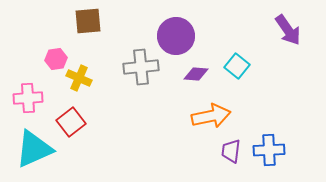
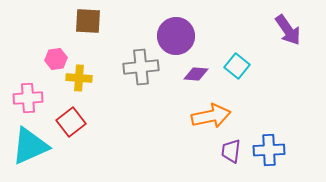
brown square: rotated 8 degrees clockwise
yellow cross: rotated 20 degrees counterclockwise
cyan triangle: moved 4 px left, 3 px up
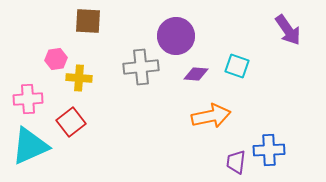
cyan square: rotated 20 degrees counterclockwise
pink cross: moved 1 px down
purple trapezoid: moved 5 px right, 11 px down
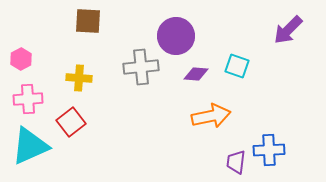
purple arrow: rotated 80 degrees clockwise
pink hexagon: moved 35 px left; rotated 20 degrees counterclockwise
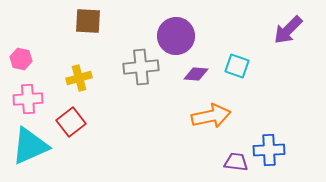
pink hexagon: rotated 20 degrees counterclockwise
yellow cross: rotated 20 degrees counterclockwise
purple trapezoid: rotated 90 degrees clockwise
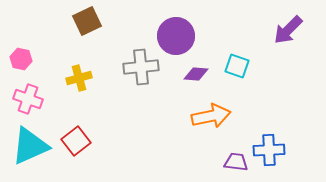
brown square: moved 1 px left; rotated 28 degrees counterclockwise
pink cross: rotated 24 degrees clockwise
red square: moved 5 px right, 19 px down
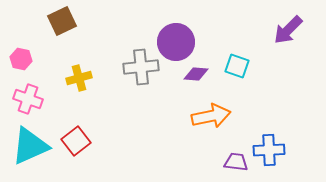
brown square: moved 25 px left
purple circle: moved 6 px down
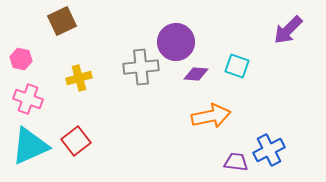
blue cross: rotated 24 degrees counterclockwise
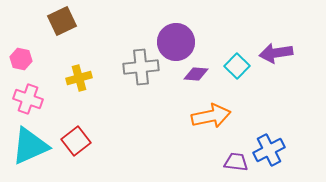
purple arrow: moved 12 px left, 23 px down; rotated 36 degrees clockwise
cyan square: rotated 25 degrees clockwise
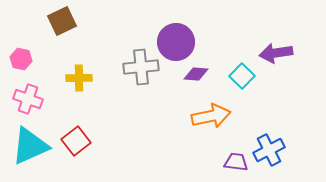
cyan square: moved 5 px right, 10 px down
yellow cross: rotated 15 degrees clockwise
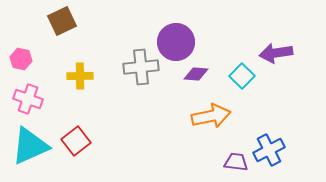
yellow cross: moved 1 px right, 2 px up
